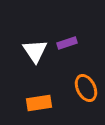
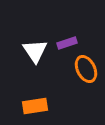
orange ellipse: moved 19 px up
orange rectangle: moved 4 px left, 3 px down
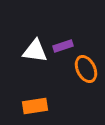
purple rectangle: moved 4 px left, 3 px down
white triangle: rotated 48 degrees counterclockwise
